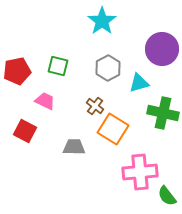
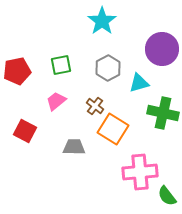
green square: moved 3 px right, 1 px up; rotated 25 degrees counterclockwise
pink trapezoid: moved 11 px right; rotated 65 degrees counterclockwise
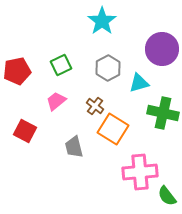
green square: rotated 15 degrees counterclockwise
gray trapezoid: rotated 105 degrees counterclockwise
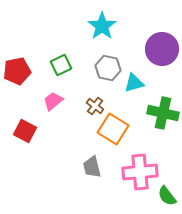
cyan star: moved 5 px down
gray hexagon: rotated 20 degrees counterclockwise
cyan triangle: moved 5 px left
pink trapezoid: moved 3 px left
gray trapezoid: moved 18 px right, 20 px down
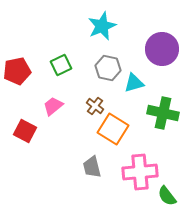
cyan star: rotated 12 degrees clockwise
pink trapezoid: moved 5 px down
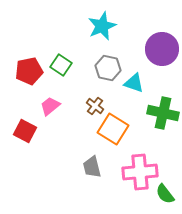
green square: rotated 30 degrees counterclockwise
red pentagon: moved 12 px right
cyan triangle: rotated 35 degrees clockwise
pink trapezoid: moved 3 px left
green semicircle: moved 2 px left, 2 px up
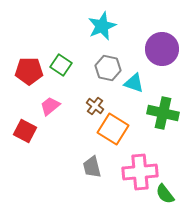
red pentagon: rotated 12 degrees clockwise
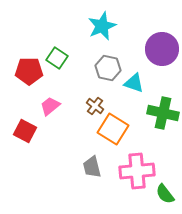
green square: moved 4 px left, 7 px up
pink cross: moved 3 px left, 1 px up
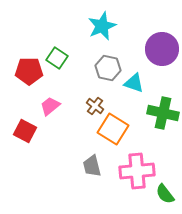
gray trapezoid: moved 1 px up
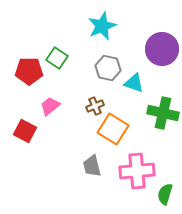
brown cross: rotated 30 degrees clockwise
green semicircle: rotated 55 degrees clockwise
